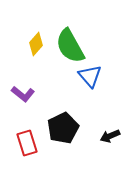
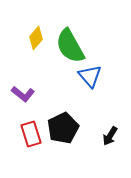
yellow diamond: moved 6 px up
black arrow: rotated 36 degrees counterclockwise
red rectangle: moved 4 px right, 9 px up
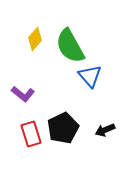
yellow diamond: moved 1 px left, 1 px down
black arrow: moved 5 px left, 6 px up; rotated 36 degrees clockwise
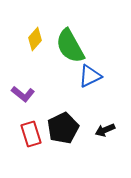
blue triangle: rotated 45 degrees clockwise
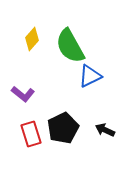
yellow diamond: moved 3 px left
black arrow: rotated 48 degrees clockwise
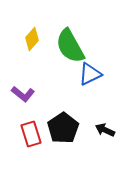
blue triangle: moved 2 px up
black pentagon: rotated 8 degrees counterclockwise
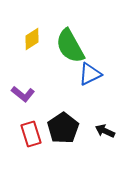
yellow diamond: rotated 15 degrees clockwise
black arrow: moved 1 px down
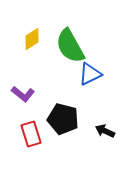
black pentagon: moved 9 px up; rotated 24 degrees counterclockwise
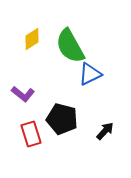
black pentagon: moved 1 px left
black arrow: rotated 108 degrees clockwise
